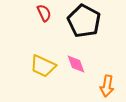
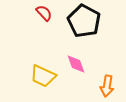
red semicircle: rotated 18 degrees counterclockwise
yellow trapezoid: moved 10 px down
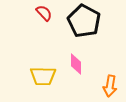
pink diamond: rotated 20 degrees clockwise
yellow trapezoid: rotated 24 degrees counterclockwise
orange arrow: moved 3 px right
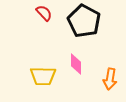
orange arrow: moved 7 px up
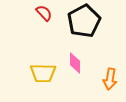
black pentagon: rotated 16 degrees clockwise
pink diamond: moved 1 px left, 1 px up
yellow trapezoid: moved 3 px up
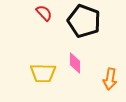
black pentagon: rotated 24 degrees counterclockwise
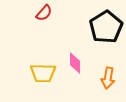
red semicircle: rotated 84 degrees clockwise
black pentagon: moved 22 px right, 6 px down; rotated 20 degrees clockwise
orange arrow: moved 2 px left, 1 px up
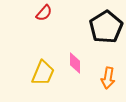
yellow trapezoid: rotated 68 degrees counterclockwise
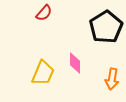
orange arrow: moved 4 px right, 1 px down
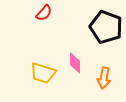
black pentagon: rotated 20 degrees counterclockwise
yellow trapezoid: rotated 84 degrees clockwise
orange arrow: moved 8 px left, 1 px up
